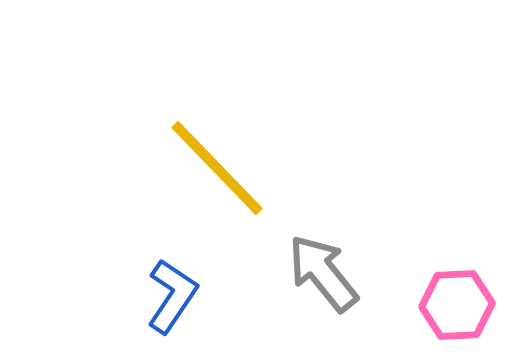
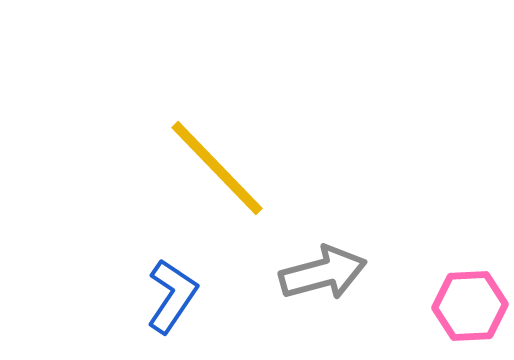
gray arrow: rotated 114 degrees clockwise
pink hexagon: moved 13 px right, 1 px down
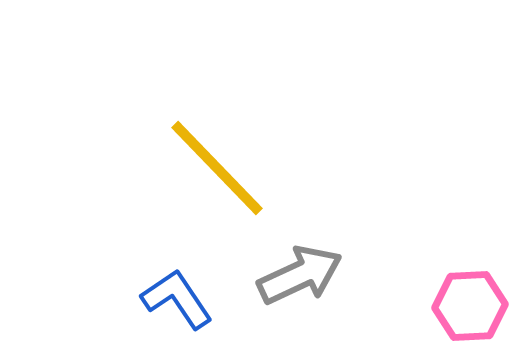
gray arrow: moved 23 px left, 2 px down; rotated 10 degrees counterclockwise
blue L-shape: moved 5 px right, 3 px down; rotated 68 degrees counterclockwise
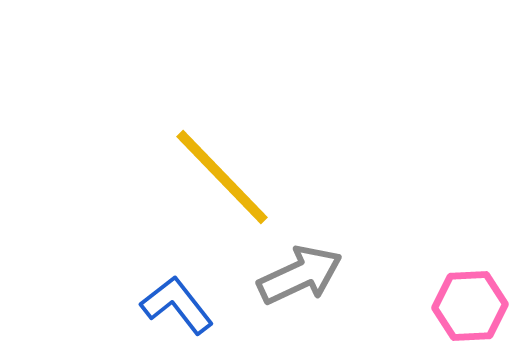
yellow line: moved 5 px right, 9 px down
blue L-shape: moved 6 px down; rotated 4 degrees counterclockwise
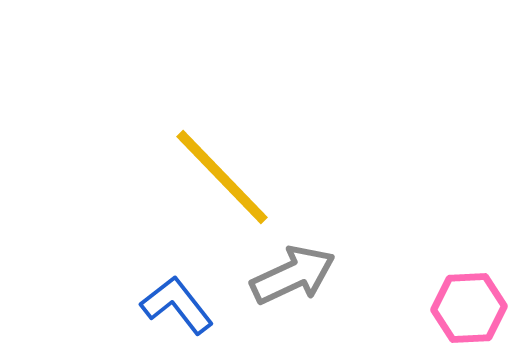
gray arrow: moved 7 px left
pink hexagon: moved 1 px left, 2 px down
